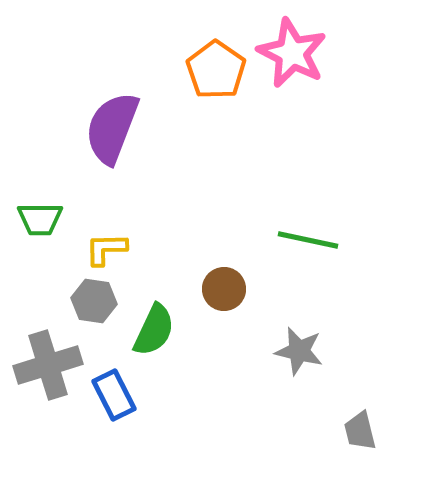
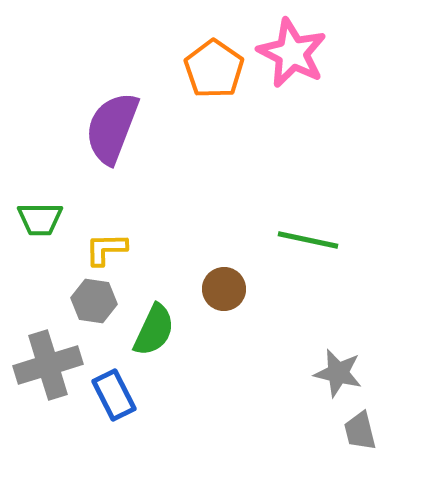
orange pentagon: moved 2 px left, 1 px up
gray star: moved 39 px right, 22 px down
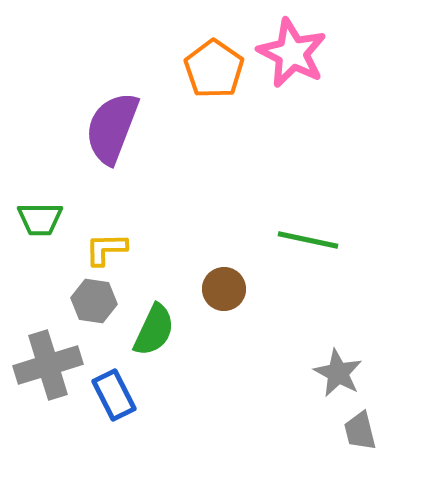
gray star: rotated 15 degrees clockwise
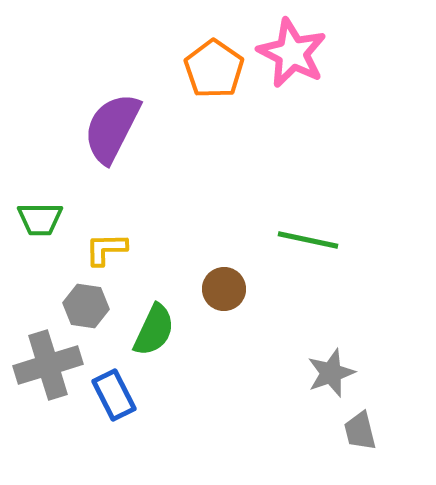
purple semicircle: rotated 6 degrees clockwise
gray hexagon: moved 8 px left, 5 px down
gray star: moved 7 px left; rotated 24 degrees clockwise
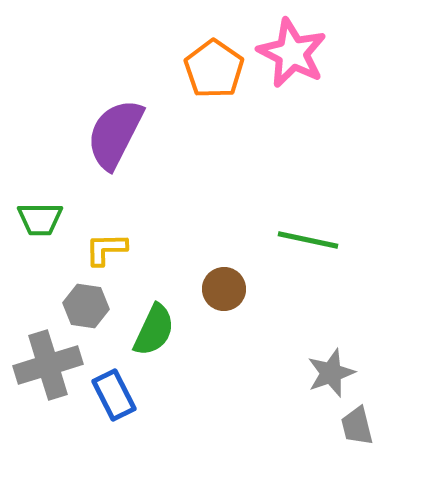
purple semicircle: moved 3 px right, 6 px down
gray trapezoid: moved 3 px left, 5 px up
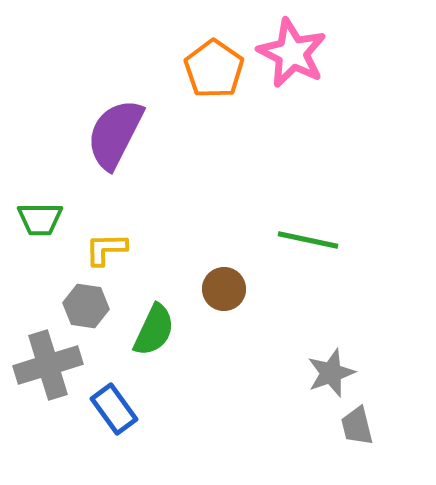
blue rectangle: moved 14 px down; rotated 9 degrees counterclockwise
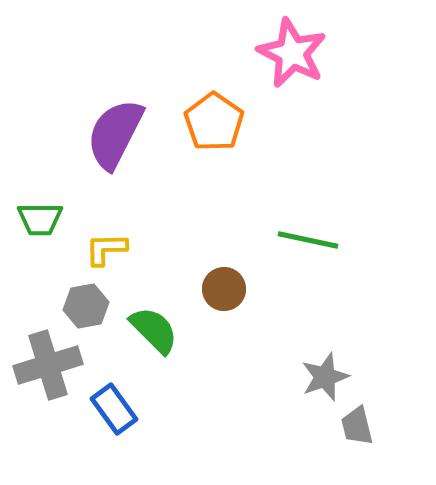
orange pentagon: moved 53 px down
gray hexagon: rotated 18 degrees counterclockwise
green semicircle: rotated 70 degrees counterclockwise
gray star: moved 6 px left, 4 px down
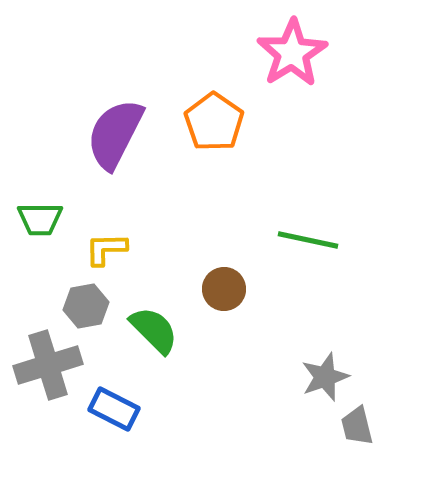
pink star: rotated 14 degrees clockwise
blue rectangle: rotated 27 degrees counterclockwise
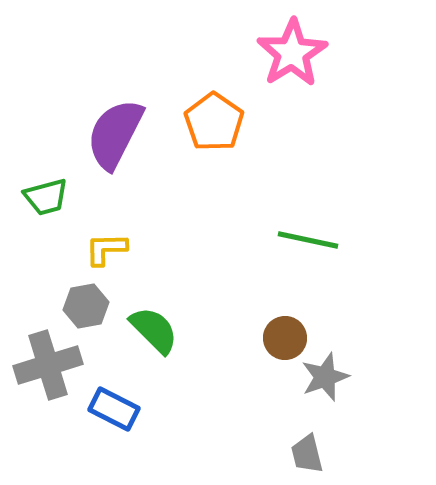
green trapezoid: moved 6 px right, 22 px up; rotated 15 degrees counterclockwise
brown circle: moved 61 px right, 49 px down
gray trapezoid: moved 50 px left, 28 px down
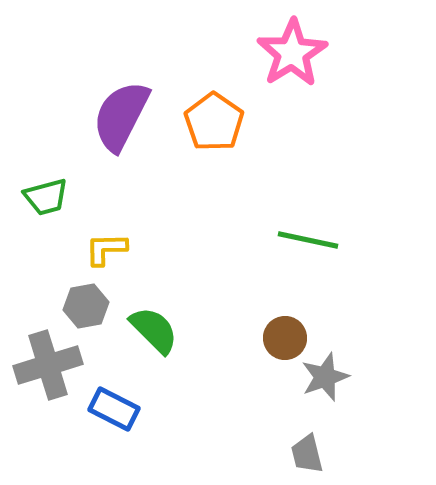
purple semicircle: moved 6 px right, 18 px up
